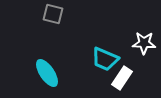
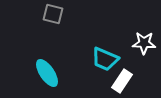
white rectangle: moved 3 px down
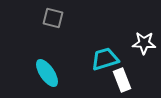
gray square: moved 4 px down
cyan trapezoid: rotated 140 degrees clockwise
white rectangle: moved 1 px up; rotated 55 degrees counterclockwise
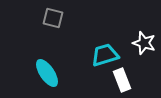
white star: rotated 15 degrees clockwise
cyan trapezoid: moved 4 px up
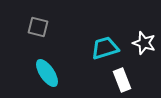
gray square: moved 15 px left, 9 px down
cyan trapezoid: moved 7 px up
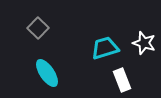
gray square: moved 1 px down; rotated 30 degrees clockwise
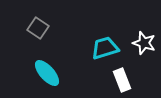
gray square: rotated 10 degrees counterclockwise
cyan ellipse: rotated 8 degrees counterclockwise
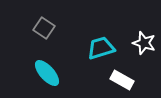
gray square: moved 6 px right
cyan trapezoid: moved 4 px left
white rectangle: rotated 40 degrees counterclockwise
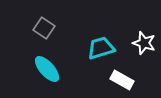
cyan ellipse: moved 4 px up
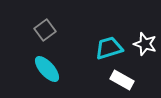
gray square: moved 1 px right, 2 px down; rotated 20 degrees clockwise
white star: moved 1 px right, 1 px down
cyan trapezoid: moved 8 px right
